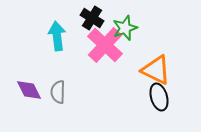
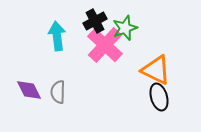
black cross: moved 3 px right, 3 px down; rotated 30 degrees clockwise
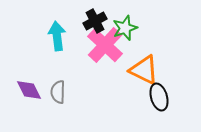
orange triangle: moved 12 px left
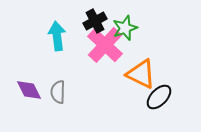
orange triangle: moved 3 px left, 4 px down
black ellipse: rotated 60 degrees clockwise
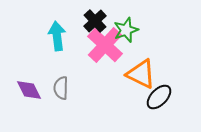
black cross: rotated 15 degrees counterclockwise
green star: moved 1 px right, 2 px down
gray semicircle: moved 3 px right, 4 px up
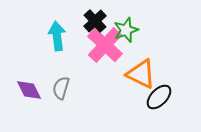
gray semicircle: rotated 15 degrees clockwise
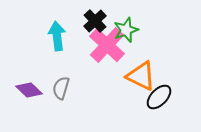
pink cross: moved 2 px right
orange triangle: moved 2 px down
purple diamond: rotated 20 degrees counterclockwise
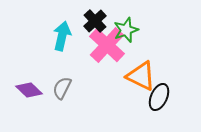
cyan arrow: moved 5 px right; rotated 20 degrees clockwise
gray semicircle: moved 1 px right; rotated 10 degrees clockwise
black ellipse: rotated 20 degrees counterclockwise
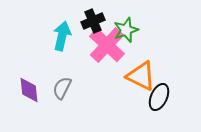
black cross: moved 2 px left; rotated 20 degrees clockwise
purple diamond: rotated 40 degrees clockwise
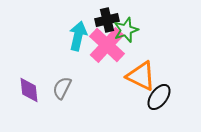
black cross: moved 14 px right, 1 px up; rotated 10 degrees clockwise
cyan arrow: moved 16 px right
black ellipse: rotated 12 degrees clockwise
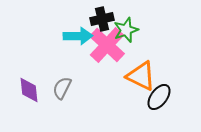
black cross: moved 5 px left, 1 px up
cyan arrow: rotated 76 degrees clockwise
